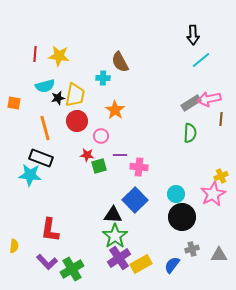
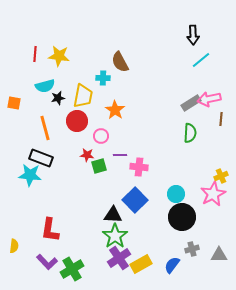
yellow trapezoid: moved 8 px right, 1 px down
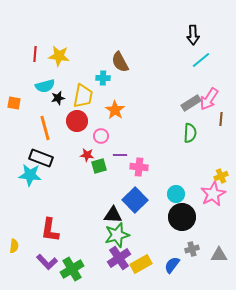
pink arrow: rotated 45 degrees counterclockwise
green star: moved 2 px right, 1 px up; rotated 20 degrees clockwise
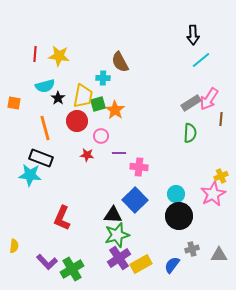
black star: rotated 24 degrees counterclockwise
purple line: moved 1 px left, 2 px up
green square: moved 1 px left, 62 px up
black circle: moved 3 px left, 1 px up
red L-shape: moved 12 px right, 12 px up; rotated 15 degrees clockwise
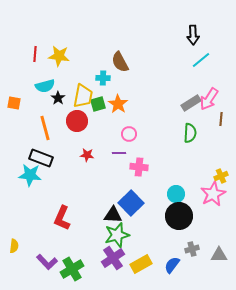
orange star: moved 3 px right, 6 px up
pink circle: moved 28 px right, 2 px up
blue square: moved 4 px left, 3 px down
purple cross: moved 6 px left
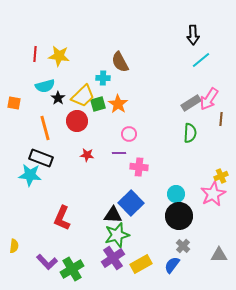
yellow trapezoid: rotated 35 degrees clockwise
gray cross: moved 9 px left, 3 px up; rotated 32 degrees counterclockwise
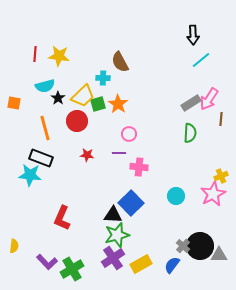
cyan circle: moved 2 px down
black circle: moved 21 px right, 30 px down
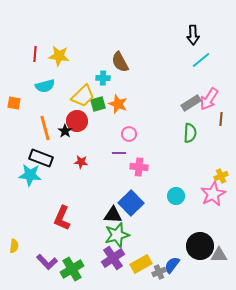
black star: moved 7 px right, 33 px down
orange star: rotated 12 degrees counterclockwise
red star: moved 6 px left, 7 px down
gray cross: moved 24 px left, 26 px down; rotated 24 degrees clockwise
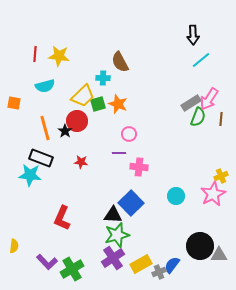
green semicircle: moved 8 px right, 16 px up; rotated 18 degrees clockwise
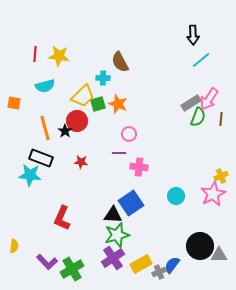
blue square: rotated 10 degrees clockwise
